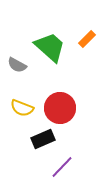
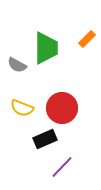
green trapezoid: moved 4 px left, 1 px down; rotated 48 degrees clockwise
red circle: moved 2 px right
black rectangle: moved 2 px right
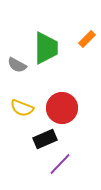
purple line: moved 2 px left, 3 px up
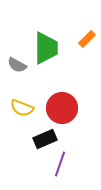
purple line: rotated 25 degrees counterclockwise
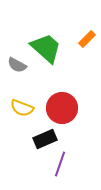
green trapezoid: rotated 48 degrees counterclockwise
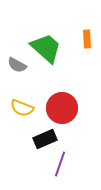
orange rectangle: rotated 48 degrees counterclockwise
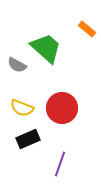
orange rectangle: moved 10 px up; rotated 48 degrees counterclockwise
black rectangle: moved 17 px left
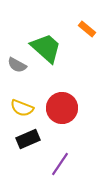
purple line: rotated 15 degrees clockwise
